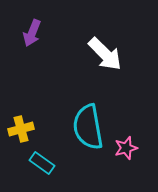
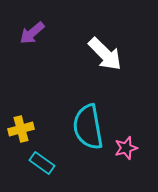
purple arrow: rotated 28 degrees clockwise
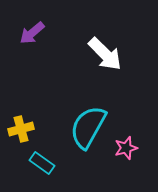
cyan semicircle: rotated 39 degrees clockwise
